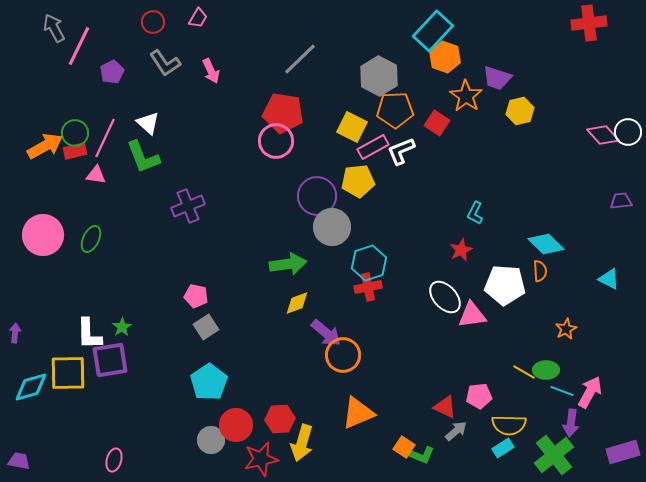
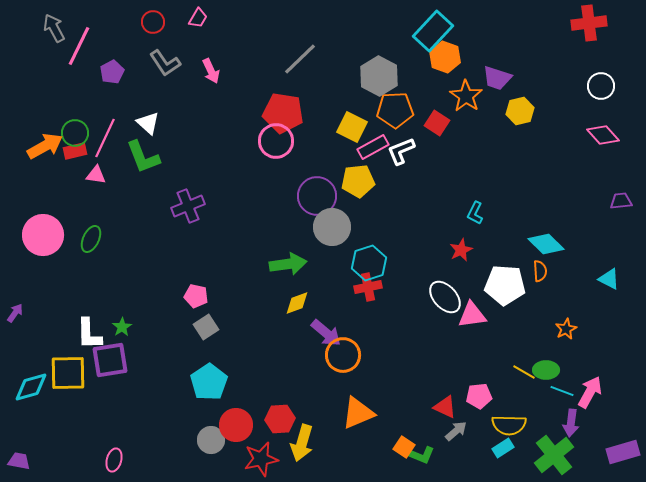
white circle at (628, 132): moved 27 px left, 46 px up
purple arrow at (15, 333): moved 20 px up; rotated 30 degrees clockwise
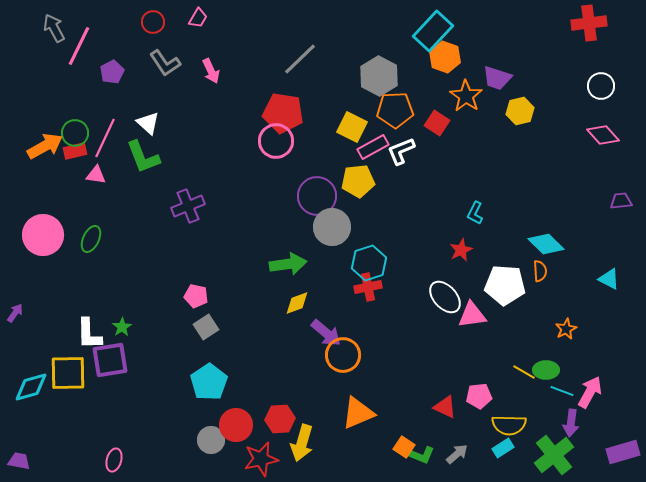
gray arrow at (456, 431): moved 1 px right, 23 px down
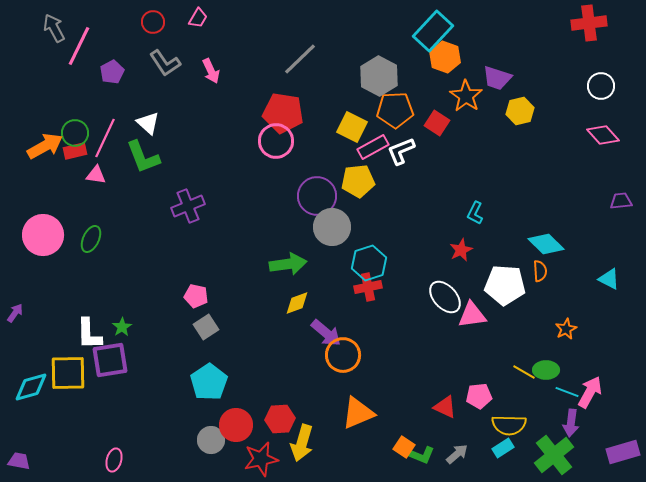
cyan line at (562, 391): moved 5 px right, 1 px down
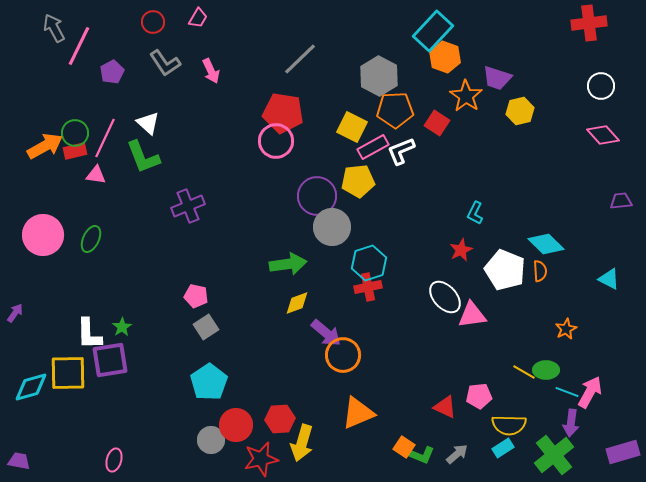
white pentagon at (505, 285): moved 15 px up; rotated 18 degrees clockwise
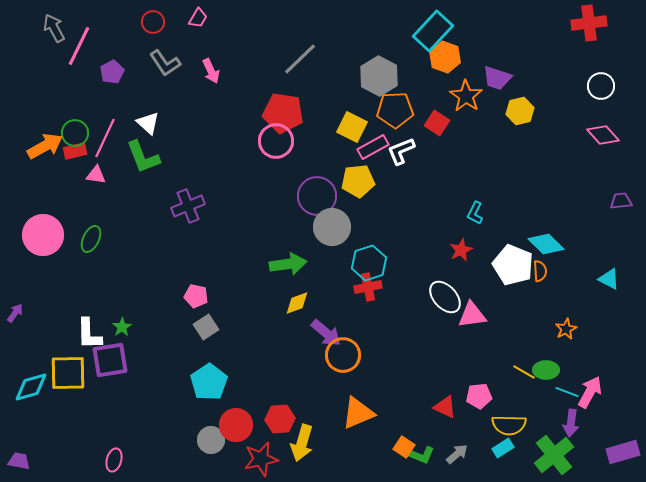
white pentagon at (505, 270): moved 8 px right, 5 px up
